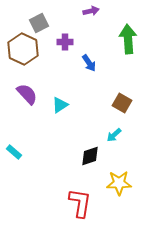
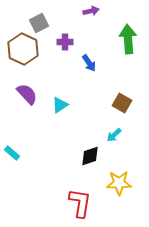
cyan rectangle: moved 2 px left, 1 px down
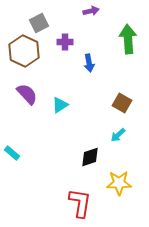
brown hexagon: moved 1 px right, 2 px down
blue arrow: rotated 24 degrees clockwise
cyan arrow: moved 4 px right
black diamond: moved 1 px down
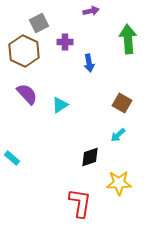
cyan rectangle: moved 5 px down
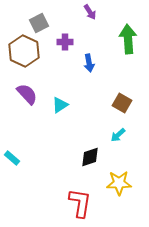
purple arrow: moved 1 px left, 1 px down; rotated 70 degrees clockwise
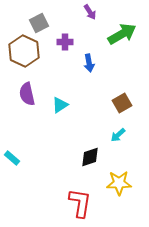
green arrow: moved 6 px left, 5 px up; rotated 64 degrees clockwise
purple semicircle: rotated 150 degrees counterclockwise
brown square: rotated 30 degrees clockwise
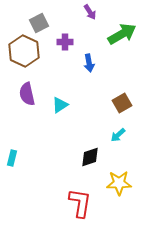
cyan rectangle: rotated 63 degrees clockwise
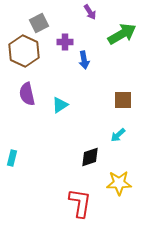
blue arrow: moved 5 px left, 3 px up
brown square: moved 1 px right, 3 px up; rotated 30 degrees clockwise
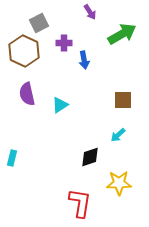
purple cross: moved 1 px left, 1 px down
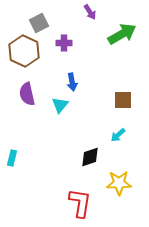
blue arrow: moved 12 px left, 22 px down
cyan triangle: rotated 18 degrees counterclockwise
